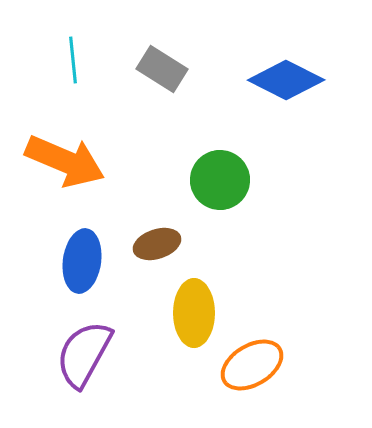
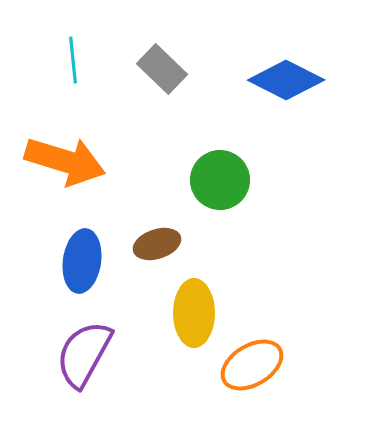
gray rectangle: rotated 12 degrees clockwise
orange arrow: rotated 6 degrees counterclockwise
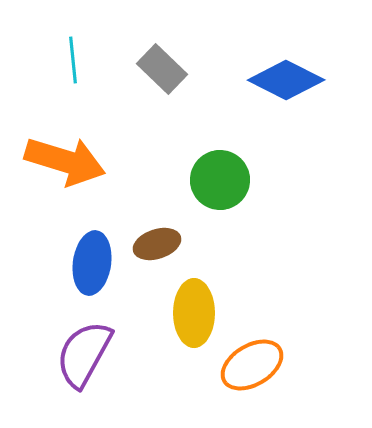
blue ellipse: moved 10 px right, 2 px down
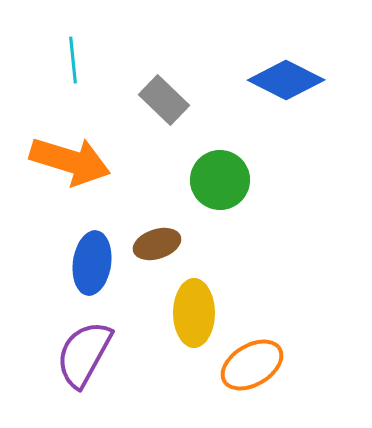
gray rectangle: moved 2 px right, 31 px down
orange arrow: moved 5 px right
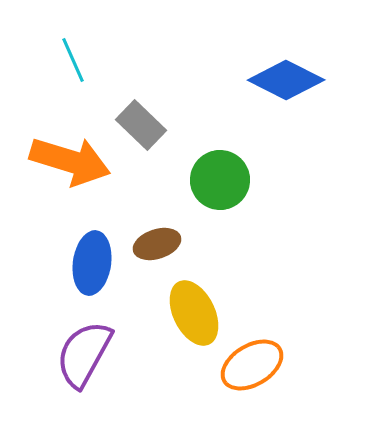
cyan line: rotated 18 degrees counterclockwise
gray rectangle: moved 23 px left, 25 px down
yellow ellipse: rotated 26 degrees counterclockwise
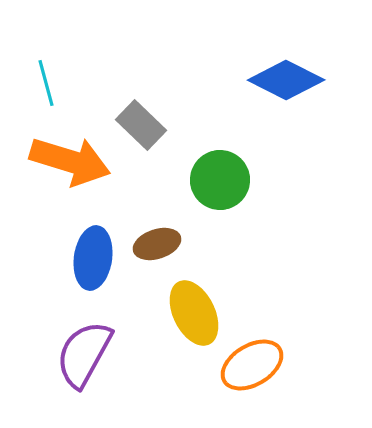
cyan line: moved 27 px left, 23 px down; rotated 9 degrees clockwise
blue ellipse: moved 1 px right, 5 px up
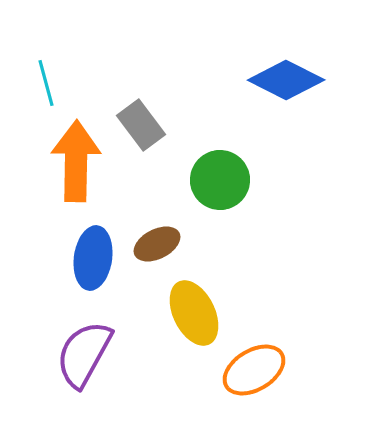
gray rectangle: rotated 9 degrees clockwise
orange arrow: moved 6 px right; rotated 106 degrees counterclockwise
brown ellipse: rotated 9 degrees counterclockwise
orange ellipse: moved 2 px right, 5 px down
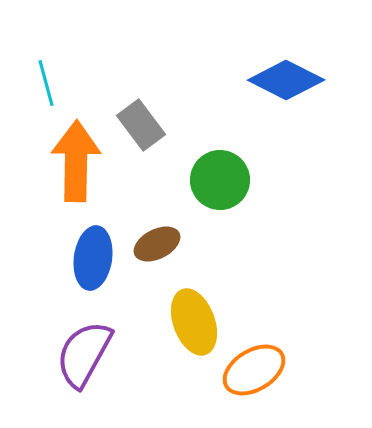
yellow ellipse: moved 9 px down; rotated 6 degrees clockwise
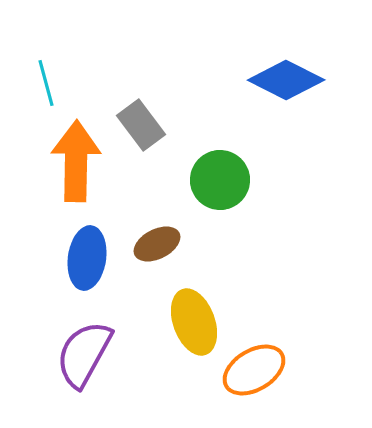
blue ellipse: moved 6 px left
